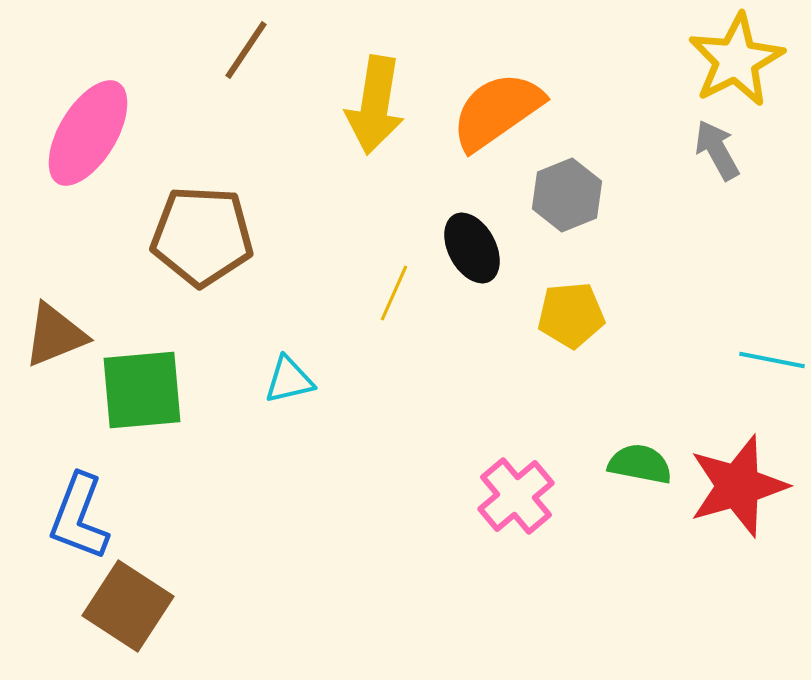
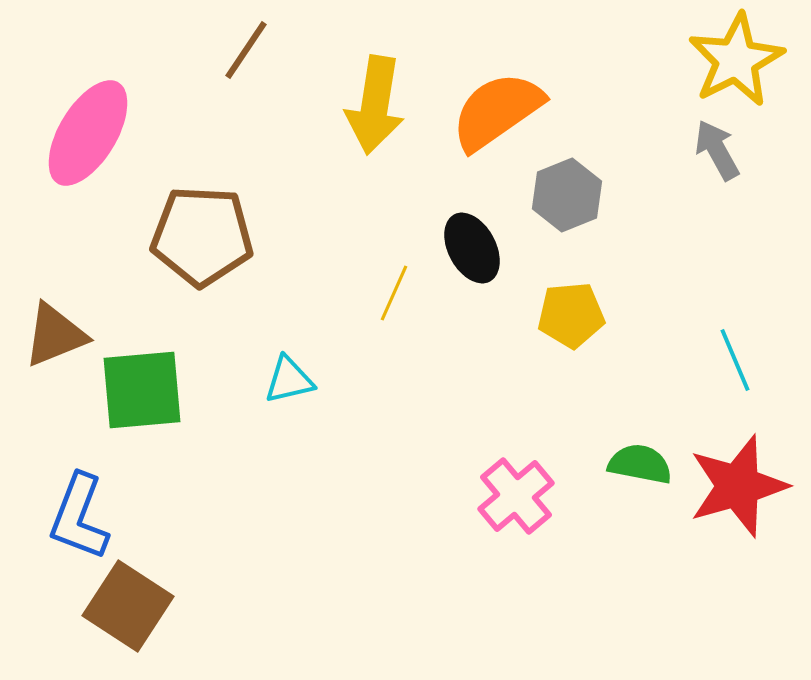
cyan line: moved 37 px left; rotated 56 degrees clockwise
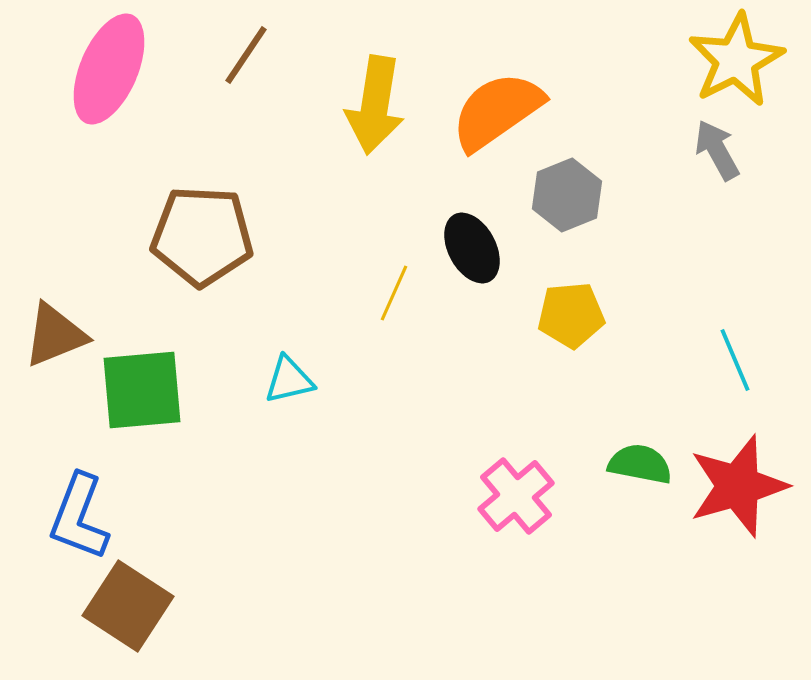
brown line: moved 5 px down
pink ellipse: moved 21 px right, 64 px up; rotated 8 degrees counterclockwise
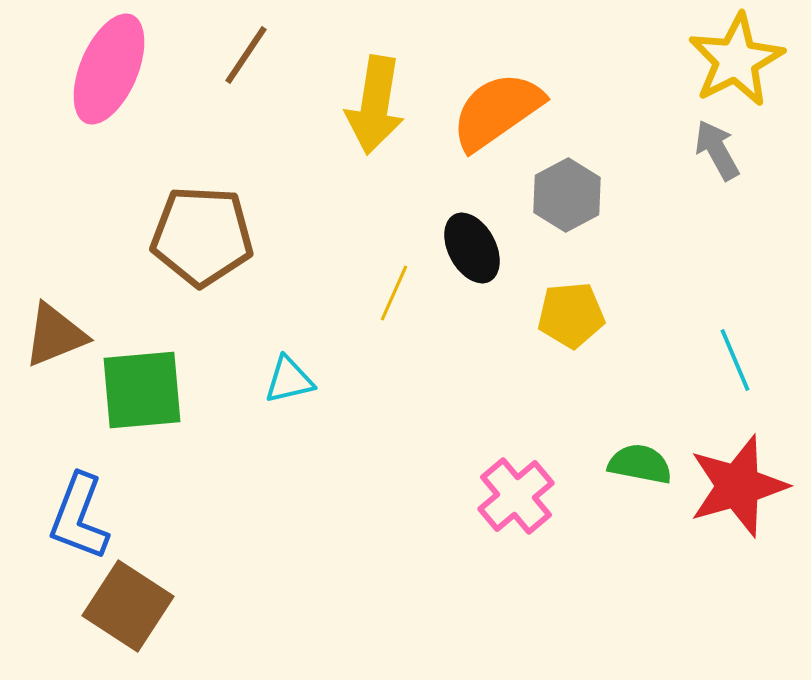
gray hexagon: rotated 6 degrees counterclockwise
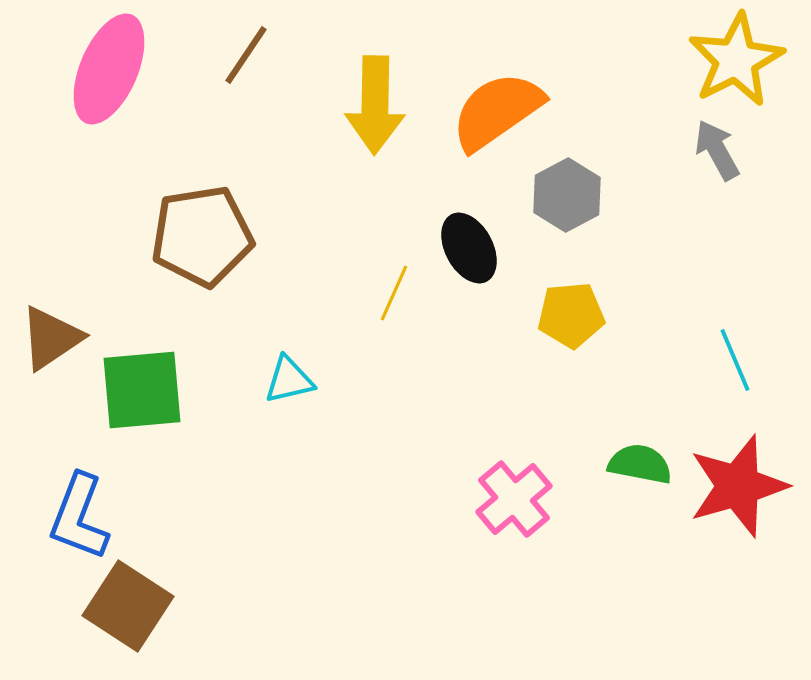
yellow arrow: rotated 8 degrees counterclockwise
brown pentagon: rotated 12 degrees counterclockwise
black ellipse: moved 3 px left
brown triangle: moved 4 px left, 3 px down; rotated 12 degrees counterclockwise
pink cross: moved 2 px left, 3 px down
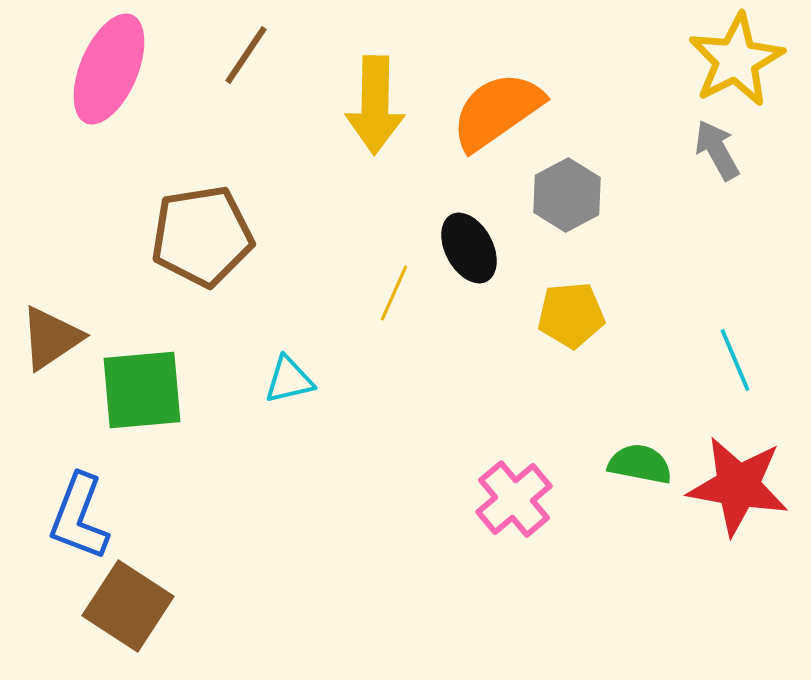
red star: rotated 26 degrees clockwise
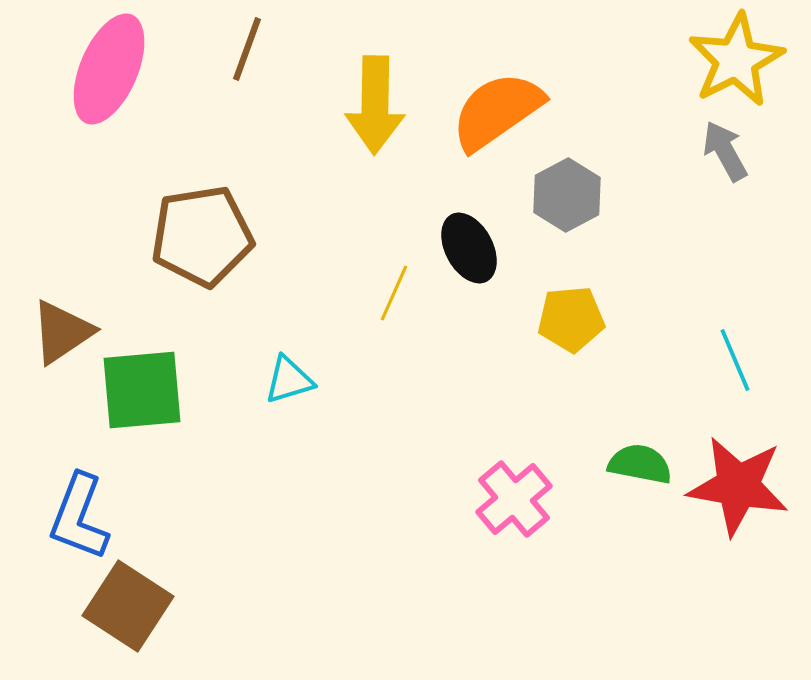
brown line: moved 1 px right, 6 px up; rotated 14 degrees counterclockwise
gray arrow: moved 8 px right, 1 px down
yellow pentagon: moved 4 px down
brown triangle: moved 11 px right, 6 px up
cyan triangle: rotated 4 degrees counterclockwise
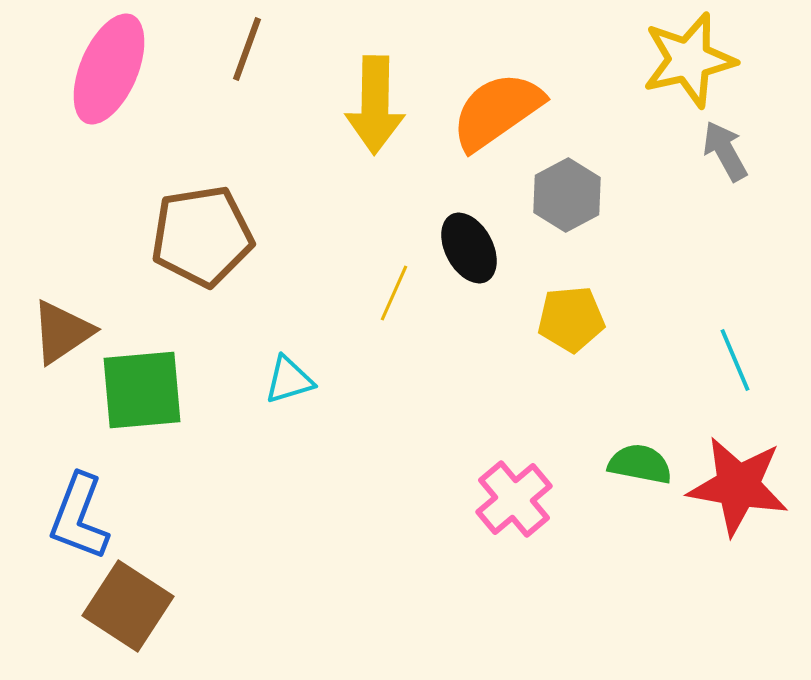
yellow star: moved 47 px left; rotated 14 degrees clockwise
